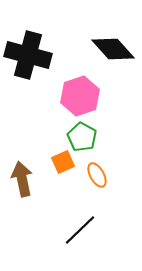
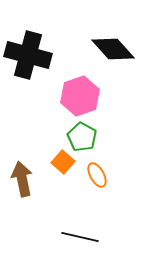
orange square: rotated 25 degrees counterclockwise
black line: moved 7 px down; rotated 57 degrees clockwise
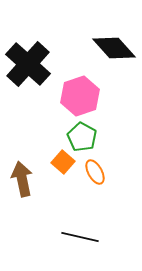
black diamond: moved 1 px right, 1 px up
black cross: moved 9 px down; rotated 27 degrees clockwise
orange ellipse: moved 2 px left, 3 px up
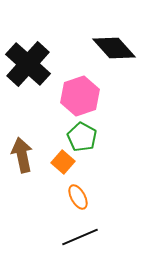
orange ellipse: moved 17 px left, 25 px down
brown arrow: moved 24 px up
black line: rotated 36 degrees counterclockwise
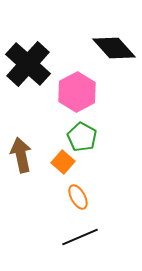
pink hexagon: moved 3 px left, 4 px up; rotated 9 degrees counterclockwise
brown arrow: moved 1 px left
